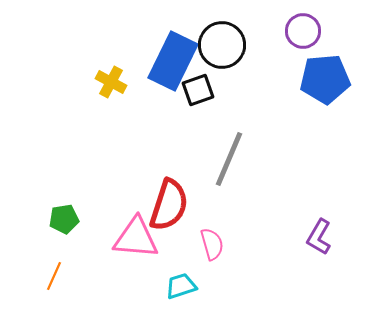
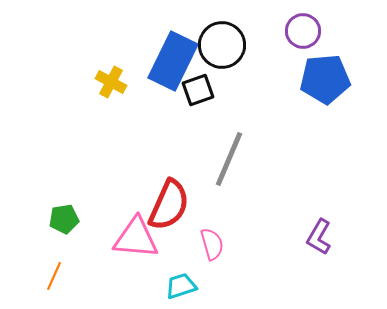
red semicircle: rotated 6 degrees clockwise
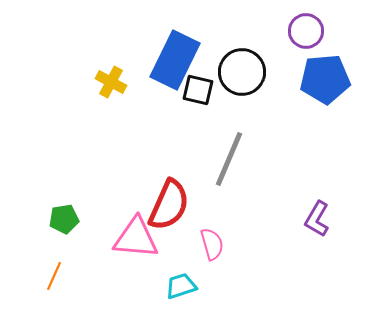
purple circle: moved 3 px right
black circle: moved 20 px right, 27 px down
blue rectangle: moved 2 px right, 1 px up
black square: rotated 32 degrees clockwise
purple L-shape: moved 2 px left, 18 px up
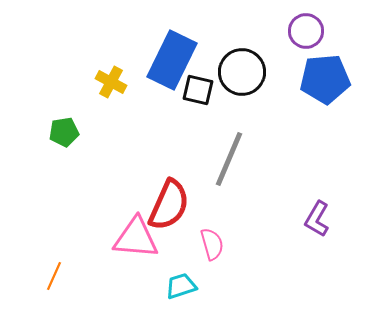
blue rectangle: moved 3 px left
green pentagon: moved 87 px up
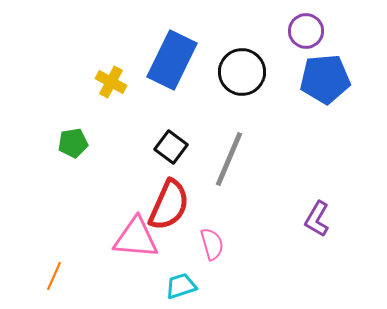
black square: moved 27 px left, 57 px down; rotated 24 degrees clockwise
green pentagon: moved 9 px right, 11 px down
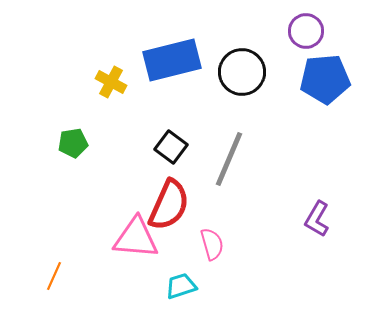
blue rectangle: rotated 50 degrees clockwise
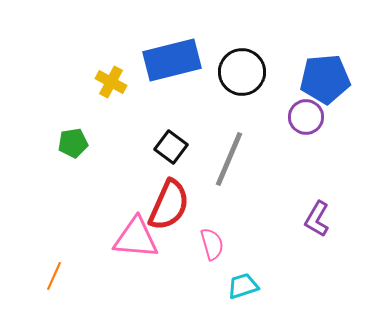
purple circle: moved 86 px down
cyan trapezoid: moved 62 px right
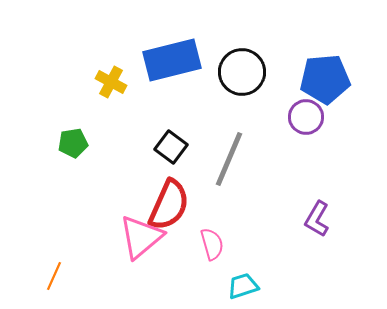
pink triangle: moved 5 px right, 1 px up; rotated 45 degrees counterclockwise
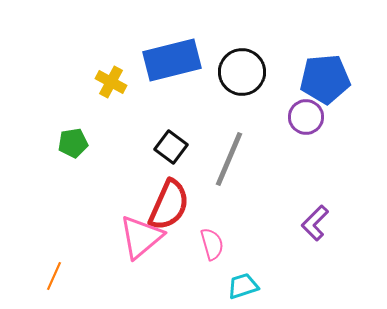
purple L-shape: moved 2 px left, 4 px down; rotated 15 degrees clockwise
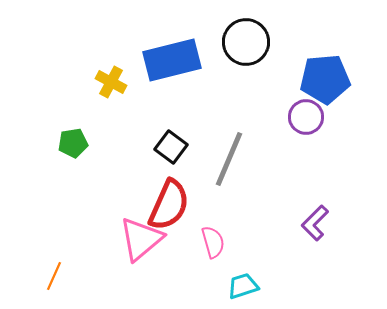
black circle: moved 4 px right, 30 px up
pink triangle: moved 2 px down
pink semicircle: moved 1 px right, 2 px up
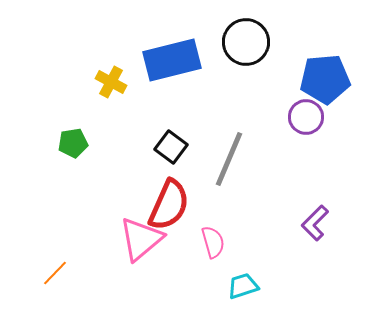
orange line: moved 1 px right, 3 px up; rotated 20 degrees clockwise
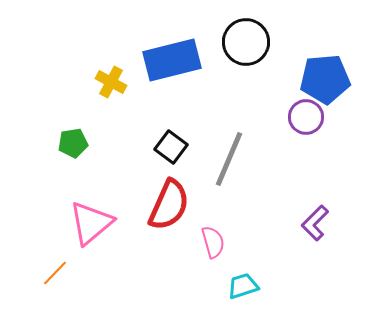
pink triangle: moved 50 px left, 16 px up
